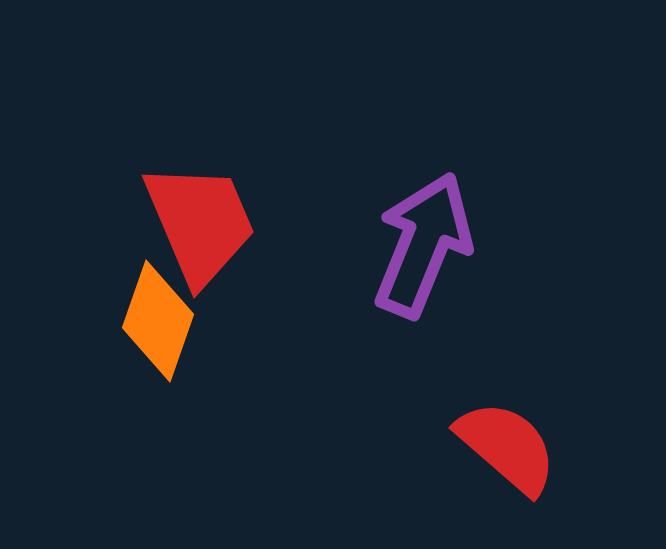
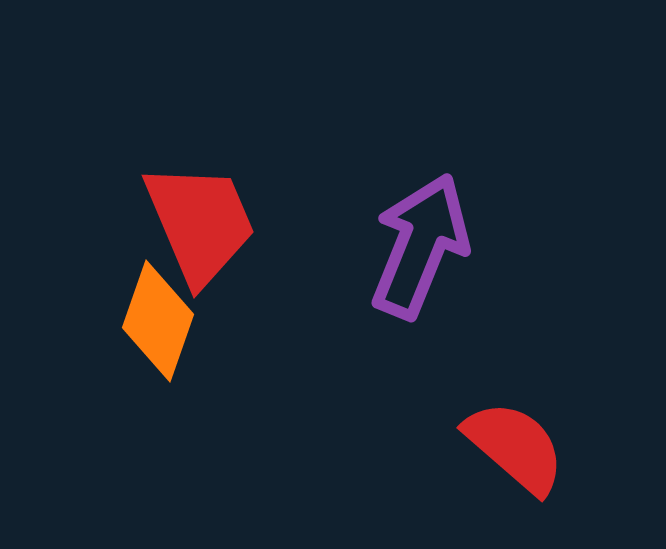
purple arrow: moved 3 px left, 1 px down
red semicircle: moved 8 px right
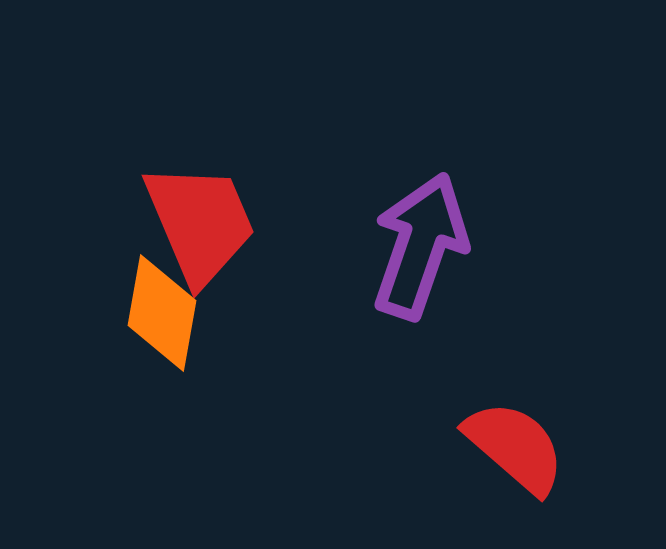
purple arrow: rotated 3 degrees counterclockwise
orange diamond: moved 4 px right, 8 px up; rotated 9 degrees counterclockwise
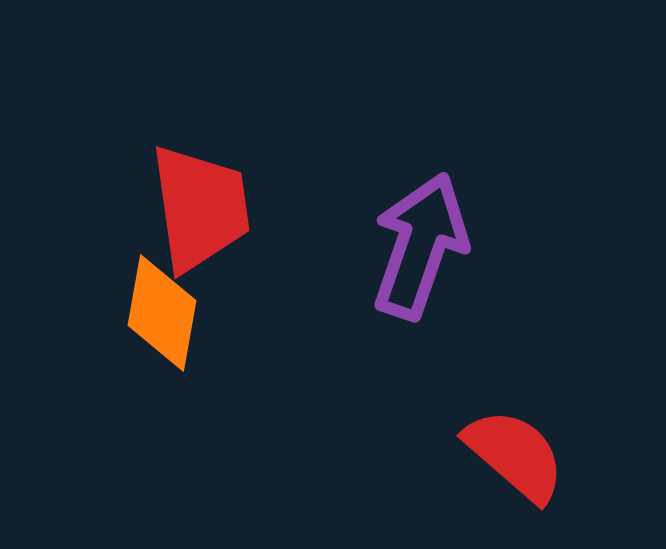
red trapezoid: moved 15 px up; rotated 15 degrees clockwise
red semicircle: moved 8 px down
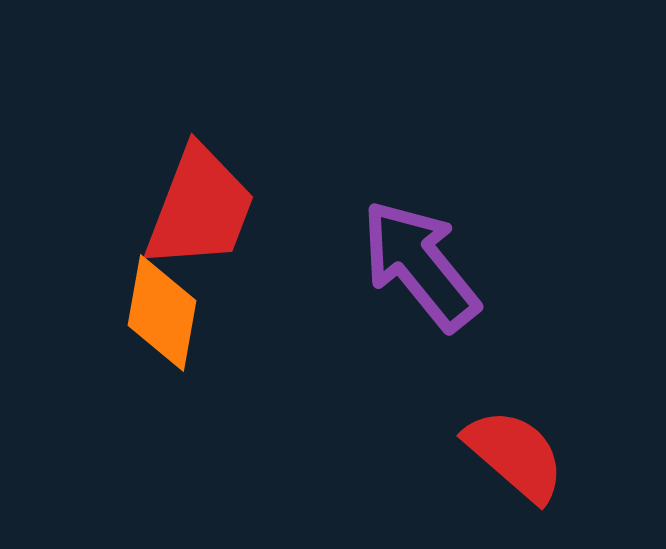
red trapezoid: rotated 29 degrees clockwise
purple arrow: moved 19 px down; rotated 58 degrees counterclockwise
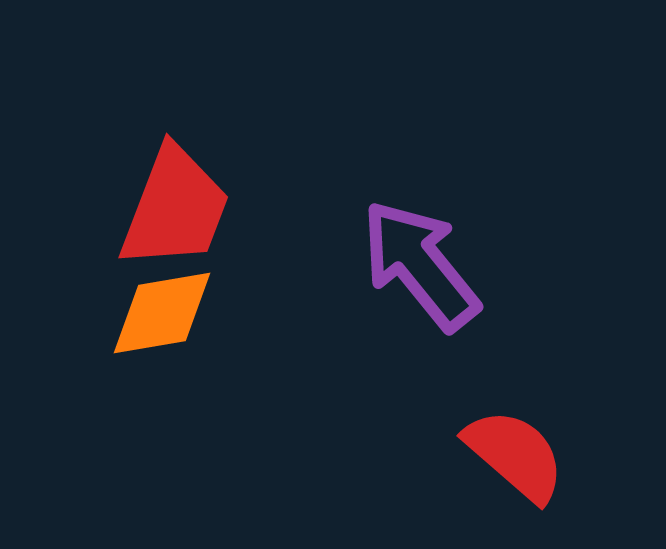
red trapezoid: moved 25 px left
orange diamond: rotated 70 degrees clockwise
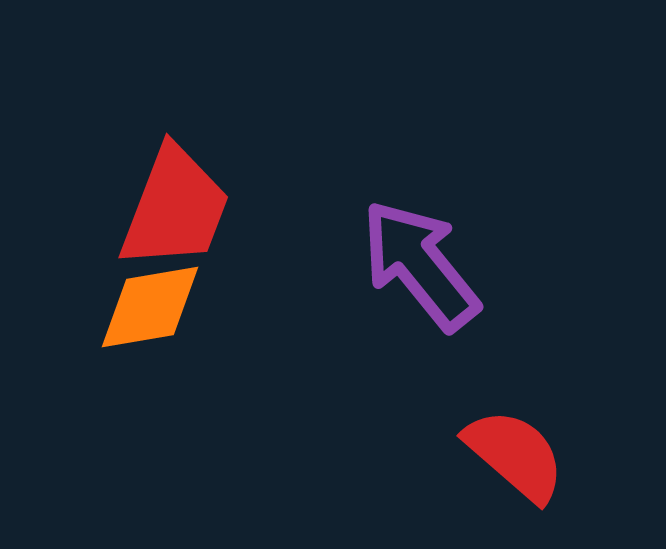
orange diamond: moved 12 px left, 6 px up
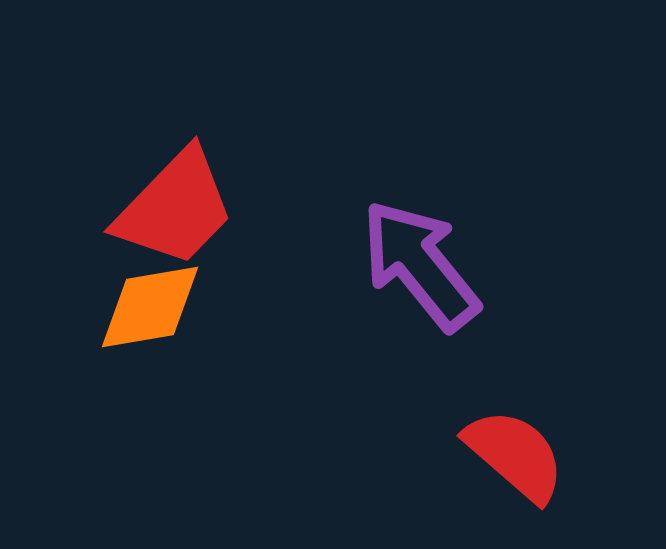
red trapezoid: rotated 23 degrees clockwise
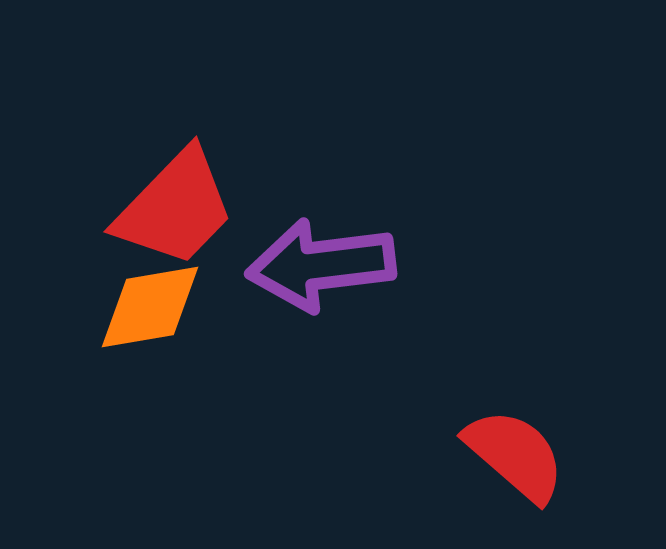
purple arrow: moved 99 px left; rotated 58 degrees counterclockwise
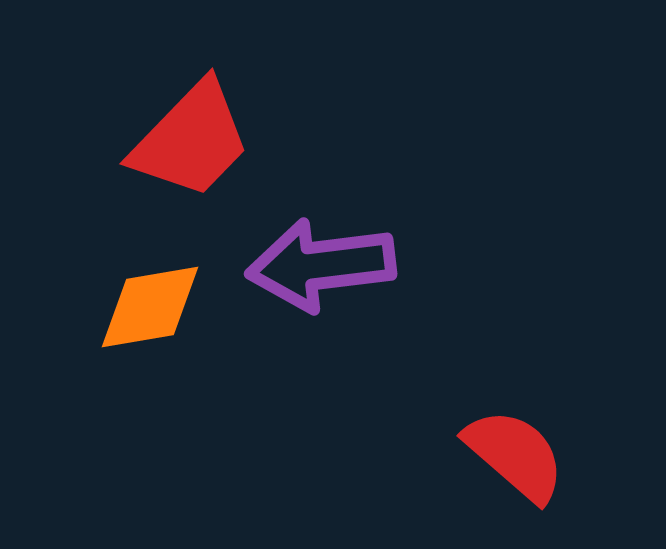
red trapezoid: moved 16 px right, 68 px up
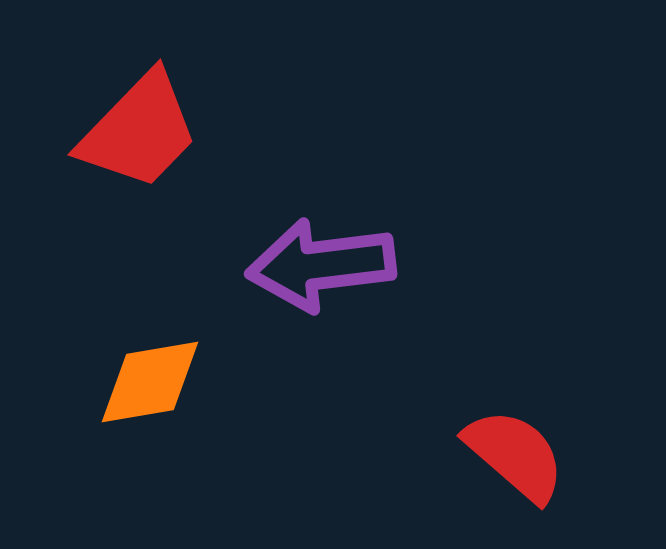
red trapezoid: moved 52 px left, 9 px up
orange diamond: moved 75 px down
